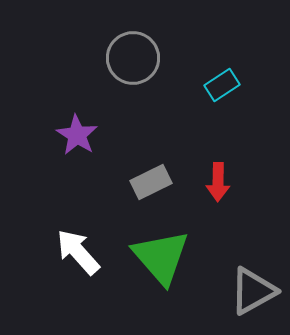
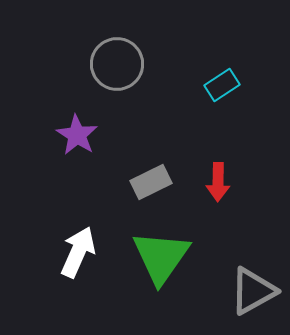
gray circle: moved 16 px left, 6 px down
white arrow: rotated 66 degrees clockwise
green triangle: rotated 16 degrees clockwise
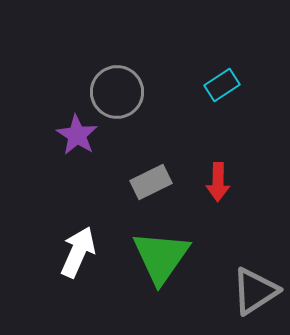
gray circle: moved 28 px down
gray triangle: moved 2 px right; rotated 4 degrees counterclockwise
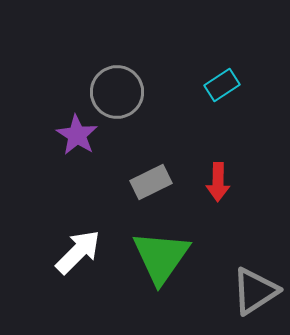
white arrow: rotated 21 degrees clockwise
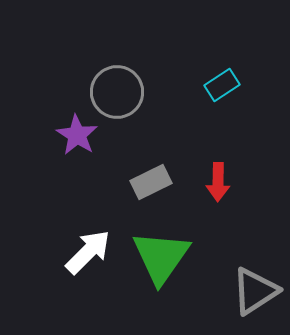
white arrow: moved 10 px right
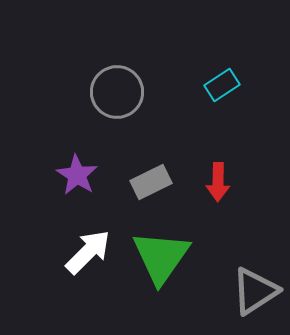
purple star: moved 40 px down
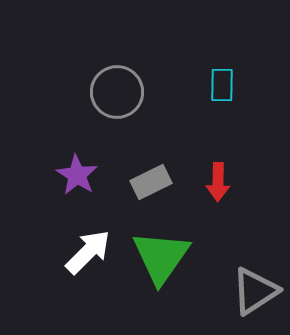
cyan rectangle: rotated 56 degrees counterclockwise
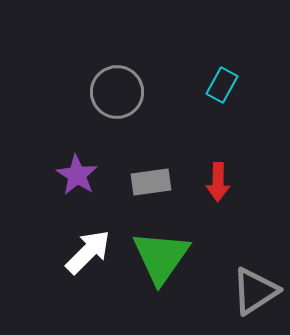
cyan rectangle: rotated 28 degrees clockwise
gray rectangle: rotated 18 degrees clockwise
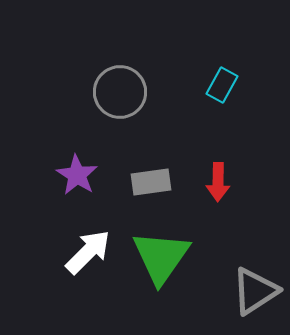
gray circle: moved 3 px right
